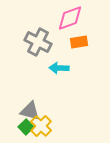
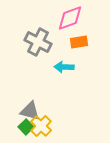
cyan arrow: moved 5 px right, 1 px up
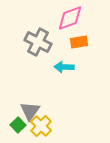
gray triangle: rotated 50 degrees clockwise
green square: moved 8 px left, 2 px up
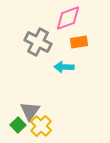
pink diamond: moved 2 px left
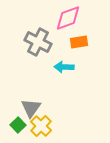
gray triangle: moved 1 px right, 3 px up
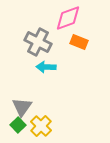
orange rectangle: rotated 30 degrees clockwise
cyan arrow: moved 18 px left
gray triangle: moved 9 px left, 1 px up
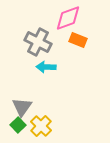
orange rectangle: moved 1 px left, 2 px up
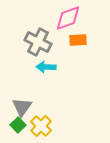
orange rectangle: rotated 24 degrees counterclockwise
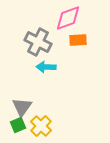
green square: rotated 21 degrees clockwise
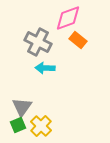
orange rectangle: rotated 42 degrees clockwise
cyan arrow: moved 1 px left, 1 px down
